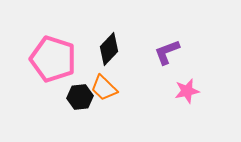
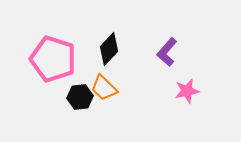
purple L-shape: rotated 28 degrees counterclockwise
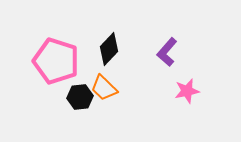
pink pentagon: moved 3 px right, 2 px down
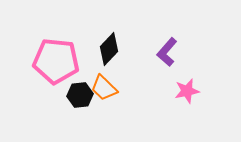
pink pentagon: rotated 12 degrees counterclockwise
black hexagon: moved 2 px up
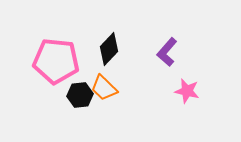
pink star: rotated 25 degrees clockwise
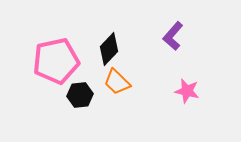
purple L-shape: moved 6 px right, 16 px up
pink pentagon: rotated 18 degrees counterclockwise
orange trapezoid: moved 13 px right, 6 px up
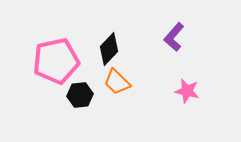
purple L-shape: moved 1 px right, 1 px down
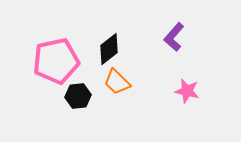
black diamond: rotated 8 degrees clockwise
black hexagon: moved 2 px left, 1 px down
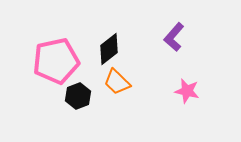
black hexagon: rotated 15 degrees counterclockwise
